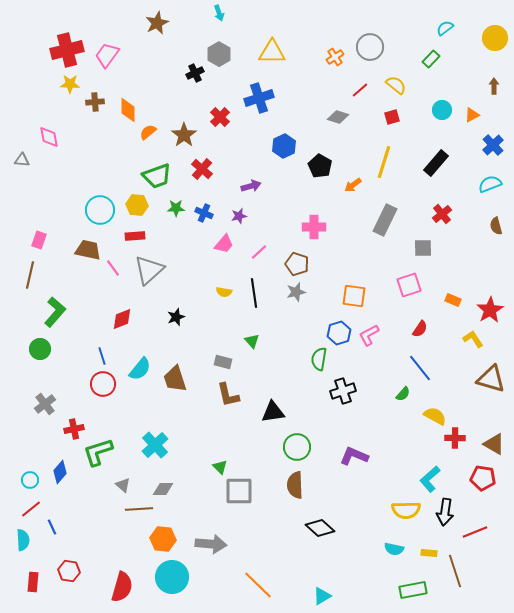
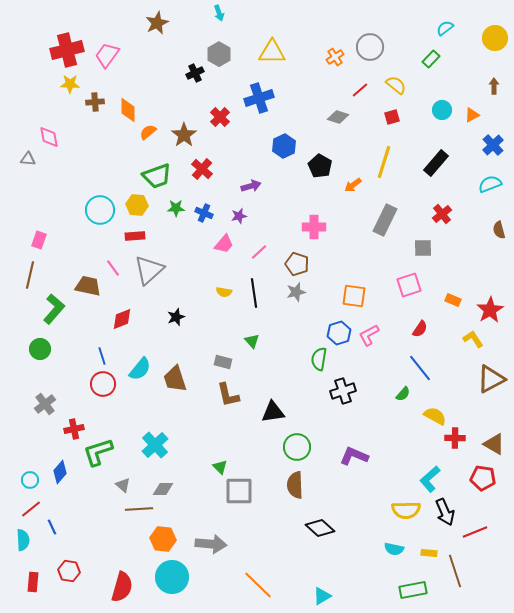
gray triangle at (22, 160): moved 6 px right, 1 px up
brown semicircle at (496, 226): moved 3 px right, 4 px down
brown trapezoid at (88, 250): moved 36 px down
green L-shape at (55, 312): moved 1 px left, 3 px up
brown triangle at (491, 379): rotated 44 degrees counterclockwise
black arrow at (445, 512): rotated 32 degrees counterclockwise
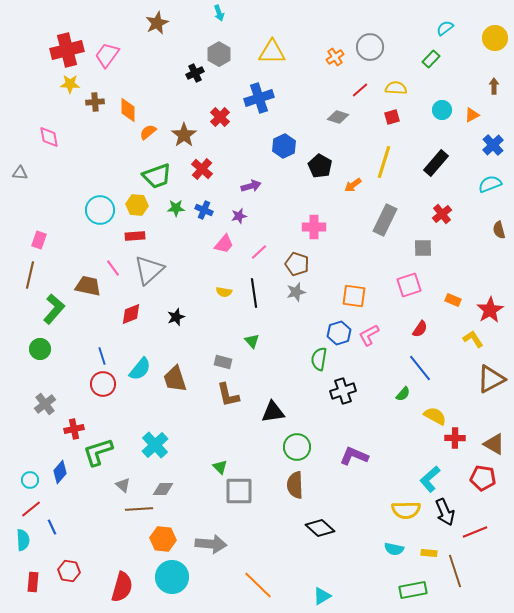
yellow semicircle at (396, 85): moved 3 px down; rotated 35 degrees counterclockwise
gray triangle at (28, 159): moved 8 px left, 14 px down
blue cross at (204, 213): moved 3 px up
red diamond at (122, 319): moved 9 px right, 5 px up
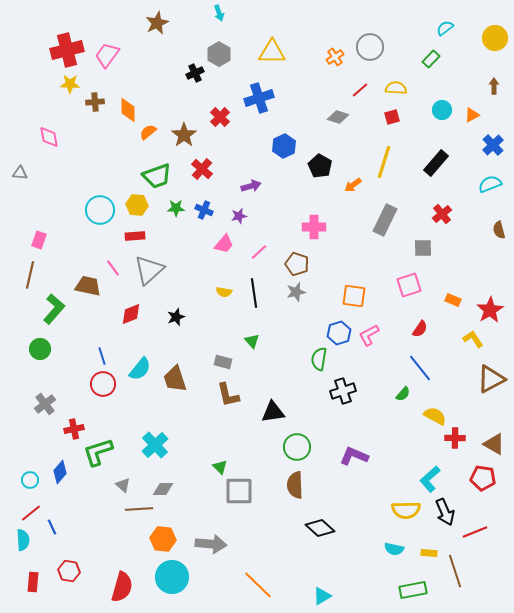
red line at (31, 509): moved 4 px down
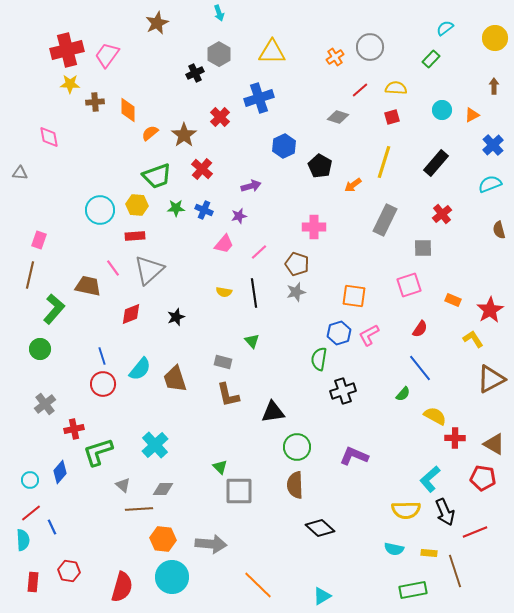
orange semicircle at (148, 132): moved 2 px right, 1 px down
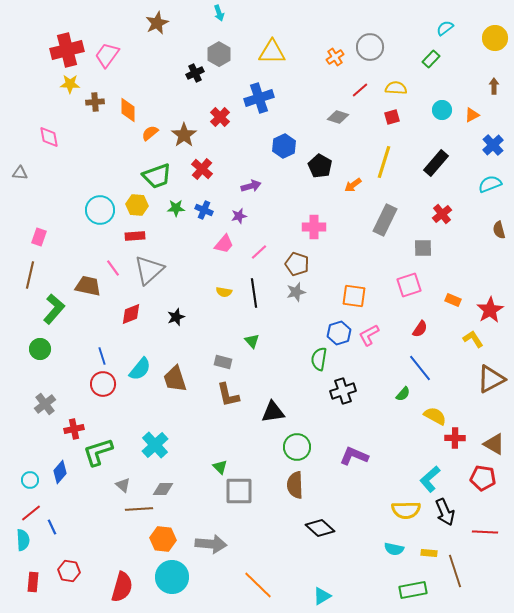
pink rectangle at (39, 240): moved 3 px up
red line at (475, 532): moved 10 px right; rotated 25 degrees clockwise
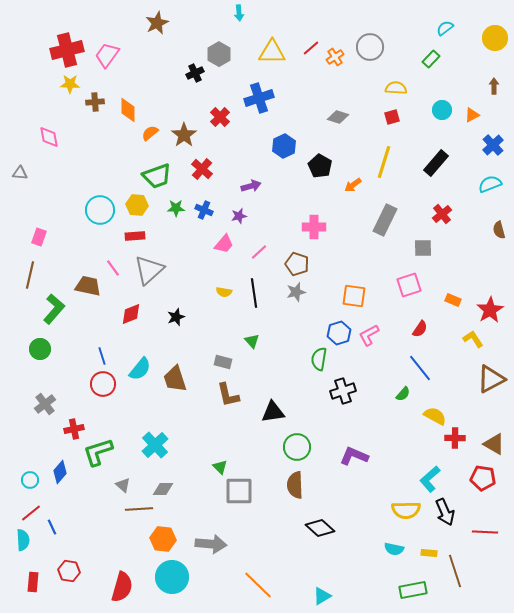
cyan arrow at (219, 13): moved 20 px right; rotated 14 degrees clockwise
red line at (360, 90): moved 49 px left, 42 px up
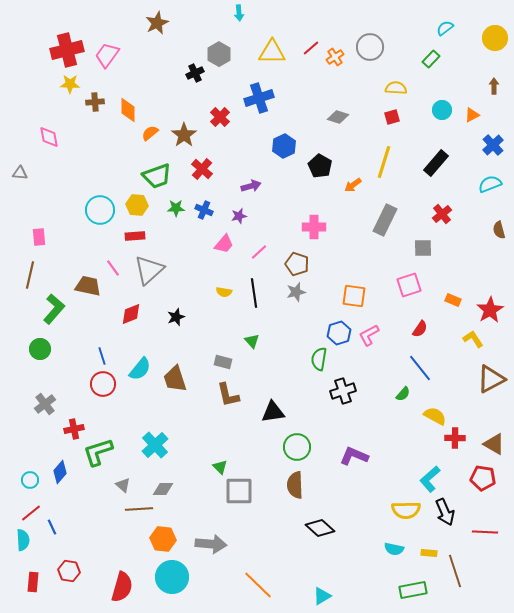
pink rectangle at (39, 237): rotated 24 degrees counterclockwise
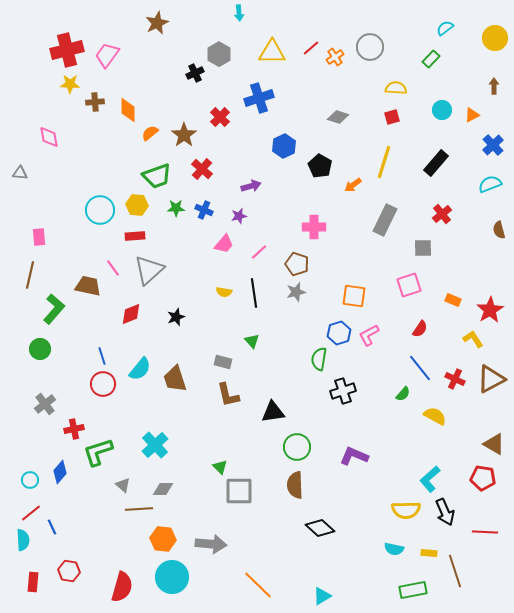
red cross at (455, 438): moved 59 px up; rotated 24 degrees clockwise
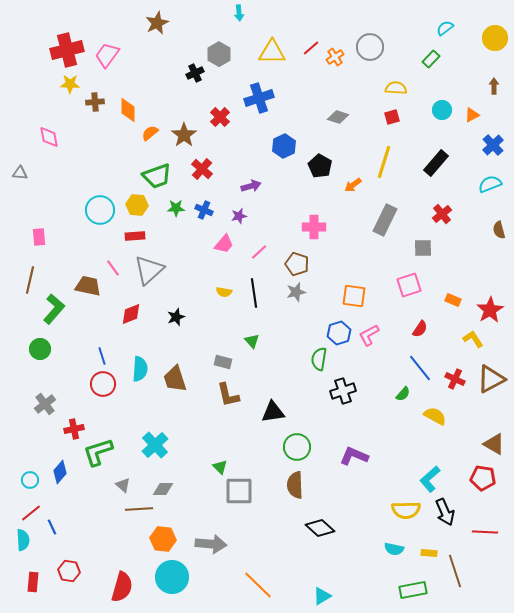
brown line at (30, 275): moved 5 px down
cyan semicircle at (140, 369): rotated 35 degrees counterclockwise
